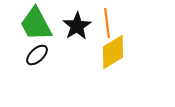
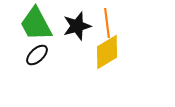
black star: rotated 16 degrees clockwise
yellow diamond: moved 6 px left
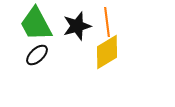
orange line: moved 1 px up
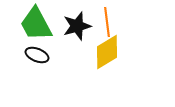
black ellipse: rotated 65 degrees clockwise
